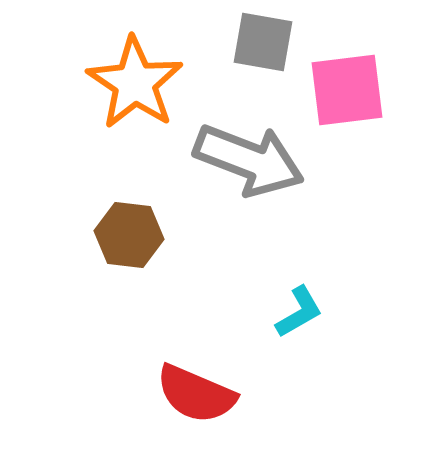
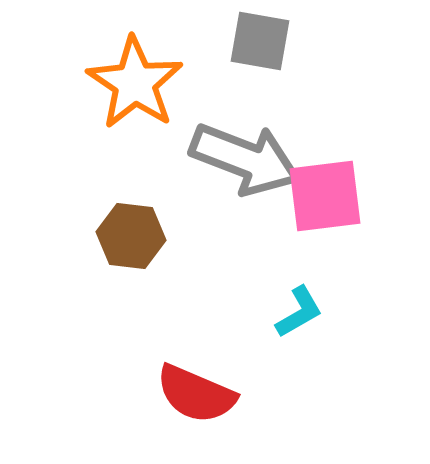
gray square: moved 3 px left, 1 px up
pink square: moved 22 px left, 106 px down
gray arrow: moved 4 px left, 1 px up
brown hexagon: moved 2 px right, 1 px down
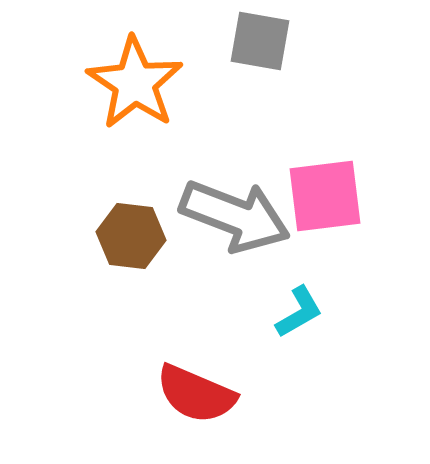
gray arrow: moved 10 px left, 57 px down
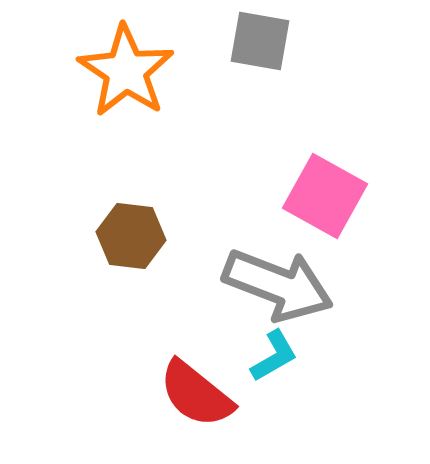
orange star: moved 9 px left, 12 px up
pink square: rotated 36 degrees clockwise
gray arrow: moved 43 px right, 69 px down
cyan L-shape: moved 25 px left, 44 px down
red semicircle: rotated 16 degrees clockwise
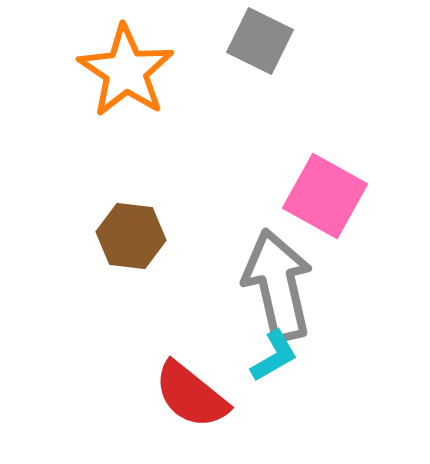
gray square: rotated 16 degrees clockwise
gray arrow: rotated 124 degrees counterclockwise
red semicircle: moved 5 px left, 1 px down
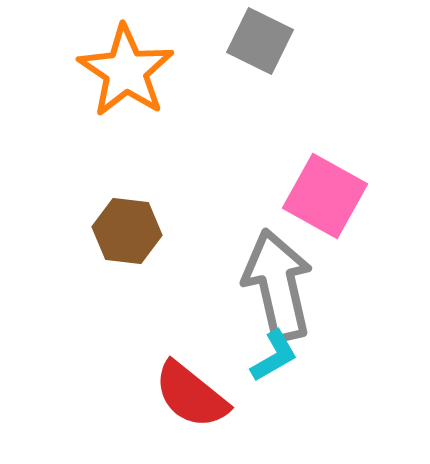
brown hexagon: moved 4 px left, 5 px up
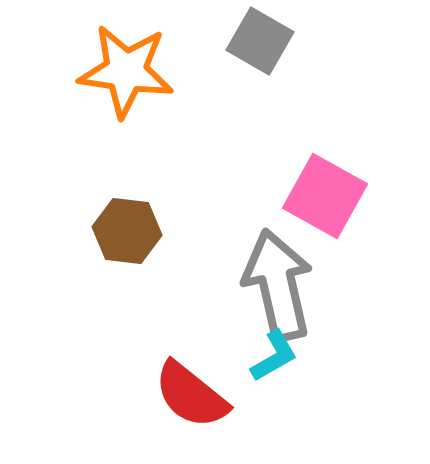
gray square: rotated 4 degrees clockwise
orange star: rotated 26 degrees counterclockwise
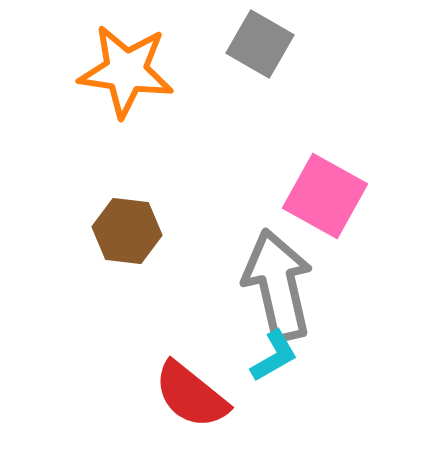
gray square: moved 3 px down
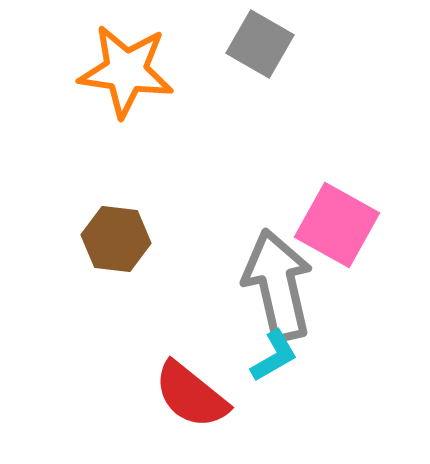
pink square: moved 12 px right, 29 px down
brown hexagon: moved 11 px left, 8 px down
